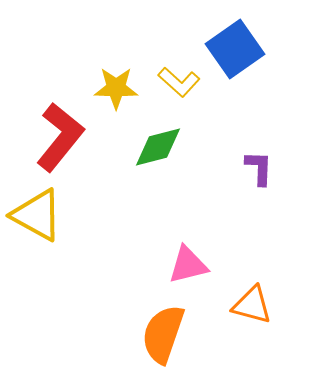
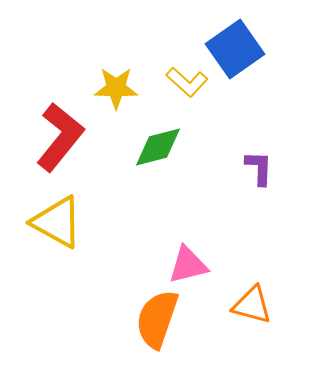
yellow L-shape: moved 8 px right
yellow triangle: moved 20 px right, 7 px down
orange semicircle: moved 6 px left, 15 px up
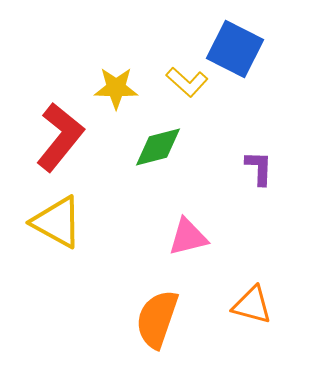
blue square: rotated 28 degrees counterclockwise
pink triangle: moved 28 px up
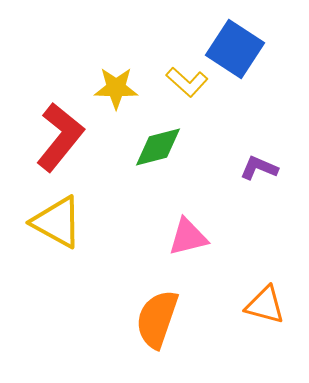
blue square: rotated 6 degrees clockwise
purple L-shape: rotated 69 degrees counterclockwise
orange triangle: moved 13 px right
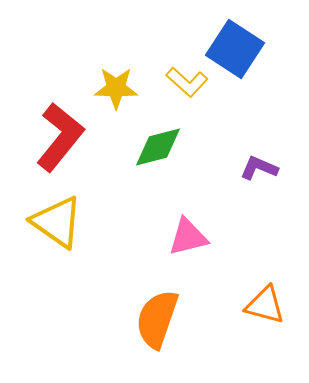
yellow triangle: rotated 6 degrees clockwise
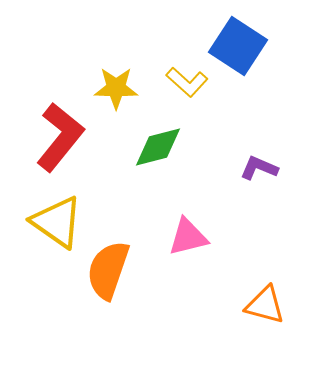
blue square: moved 3 px right, 3 px up
orange semicircle: moved 49 px left, 49 px up
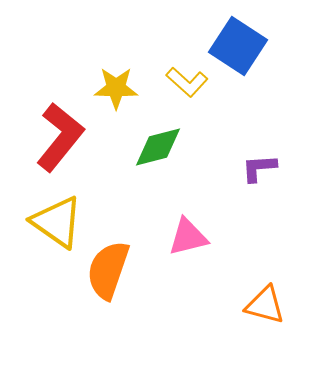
purple L-shape: rotated 27 degrees counterclockwise
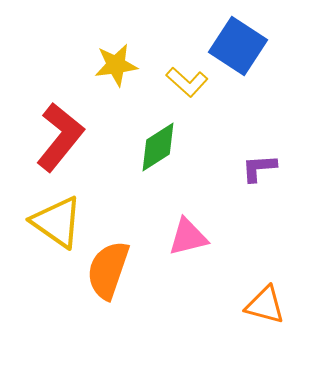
yellow star: moved 23 px up; rotated 9 degrees counterclockwise
green diamond: rotated 18 degrees counterclockwise
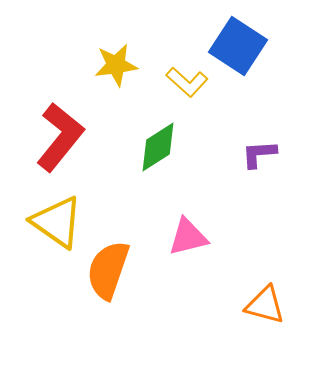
purple L-shape: moved 14 px up
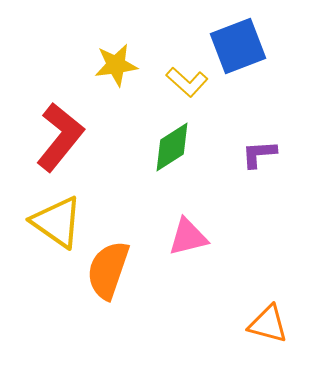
blue square: rotated 36 degrees clockwise
green diamond: moved 14 px right
orange triangle: moved 3 px right, 19 px down
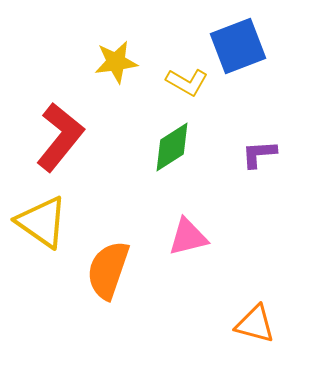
yellow star: moved 3 px up
yellow L-shape: rotated 12 degrees counterclockwise
yellow triangle: moved 15 px left
orange triangle: moved 13 px left
